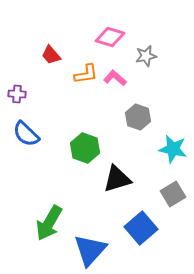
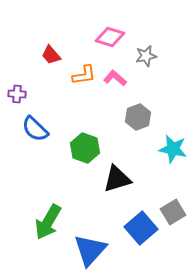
orange L-shape: moved 2 px left, 1 px down
gray hexagon: rotated 20 degrees clockwise
blue semicircle: moved 9 px right, 5 px up
gray square: moved 18 px down
green arrow: moved 1 px left, 1 px up
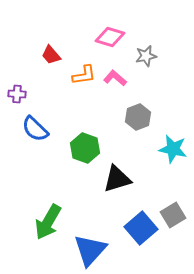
gray square: moved 3 px down
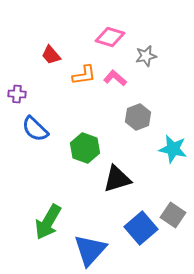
gray square: rotated 25 degrees counterclockwise
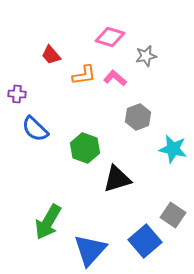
blue square: moved 4 px right, 13 px down
